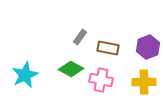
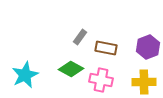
brown rectangle: moved 2 px left
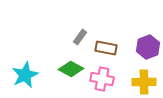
pink cross: moved 1 px right, 1 px up
